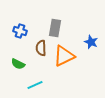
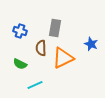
blue star: moved 2 px down
orange triangle: moved 1 px left, 2 px down
green semicircle: moved 2 px right
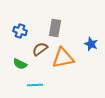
brown semicircle: moved 1 px left, 1 px down; rotated 56 degrees clockwise
orange triangle: rotated 15 degrees clockwise
cyan line: rotated 21 degrees clockwise
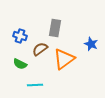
blue cross: moved 5 px down
orange triangle: moved 1 px right, 1 px down; rotated 25 degrees counterclockwise
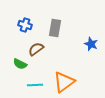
blue cross: moved 5 px right, 11 px up
brown semicircle: moved 4 px left
orange triangle: moved 23 px down
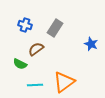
gray rectangle: rotated 24 degrees clockwise
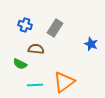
brown semicircle: rotated 42 degrees clockwise
